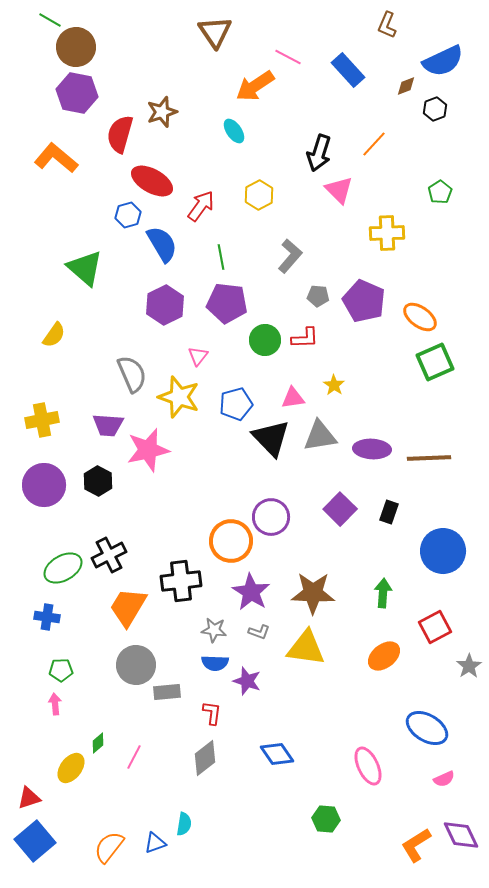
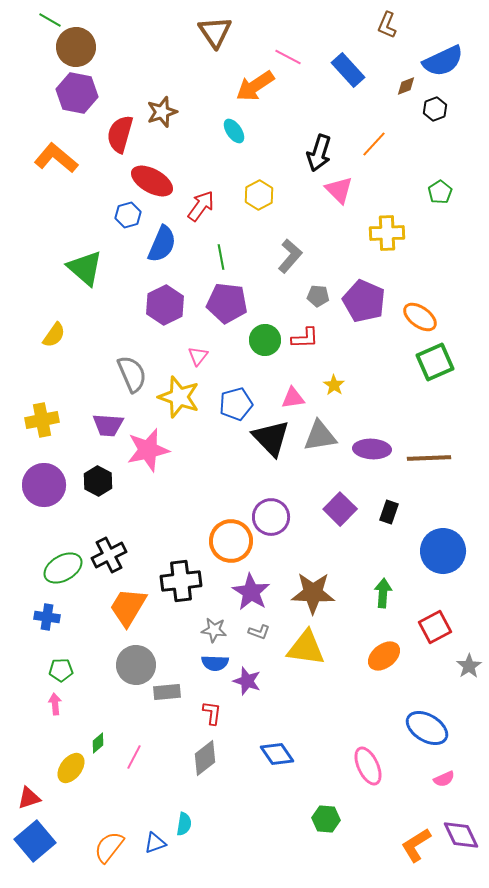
blue semicircle at (162, 244): rotated 54 degrees clockwise
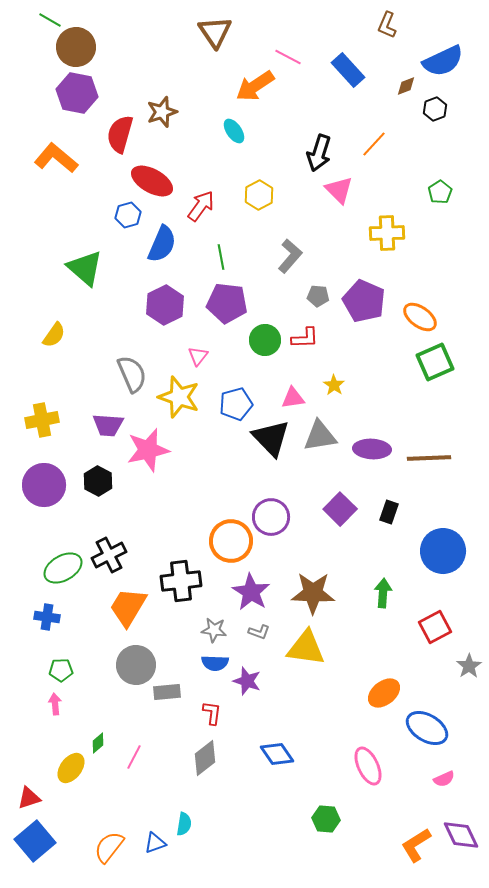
orange ellipse at (384, 656): moved 37 px down
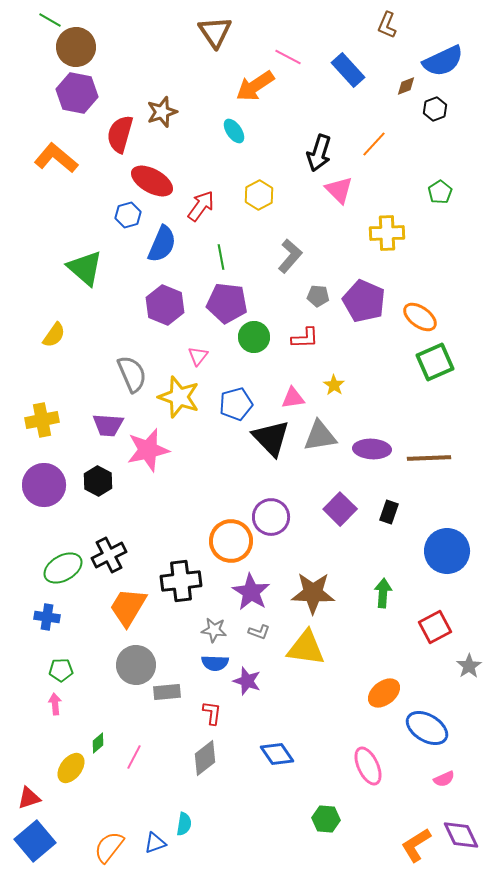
purple hexagon at (165, 305): rotated 12 degrees counterclockwise
green circle at (265, 340): moved 11 px left, 3 px up
blue circle at (443, 551): moved 4 px right
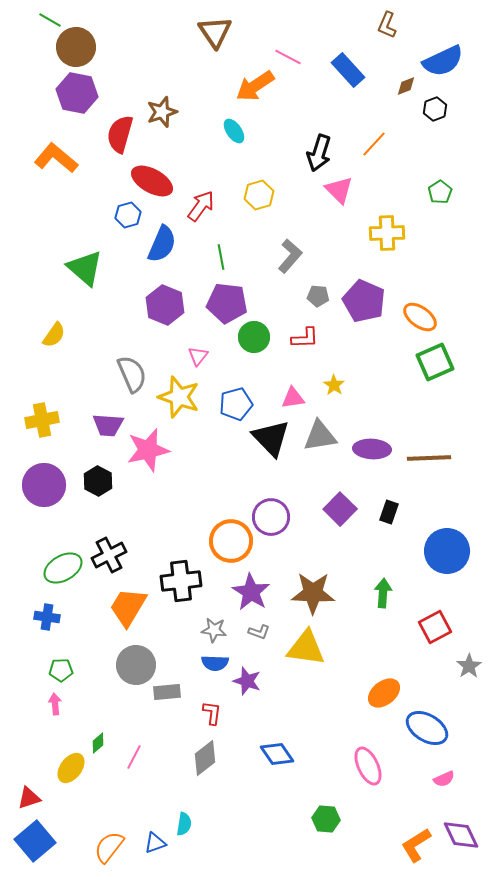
yellow hexagon at (259, 195): rotated 12 degrees clockwise
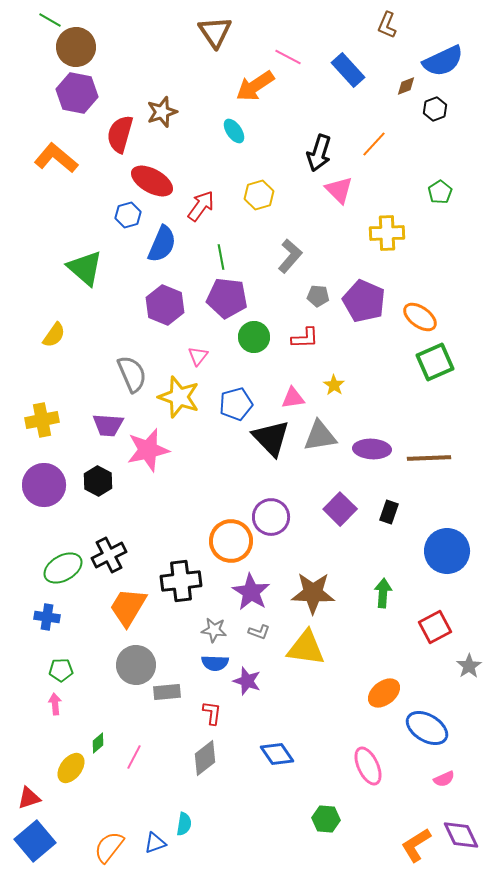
purple pentagon at (227, 303): moved 5 px up
